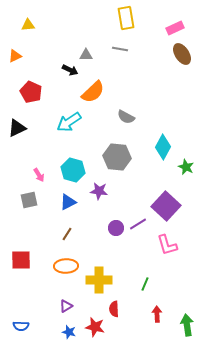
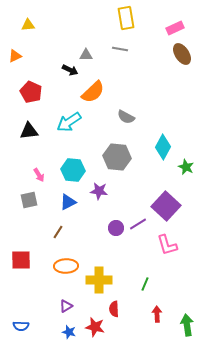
black triangle: moved 12 px right, 3 px down; rotated 18 degrees clockwise
cyan hexagon: rotated 10 degrees counterclockwise
brown line: moved 9 px left, 2 px up
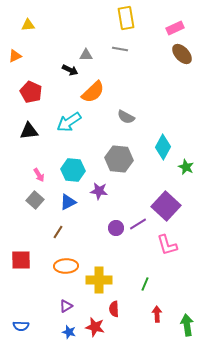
brown ellipse: rotated 10 degrees counterclockwise
gray hexagon: moved 2 px right, 2 px down
gray square: moved 6 px right; rotated 36 degrees counterclockwise
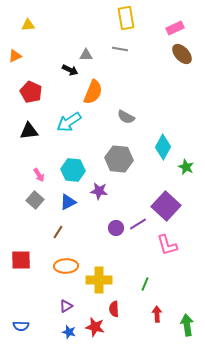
orange semicircle: rotated 25 degrees counterclockwise
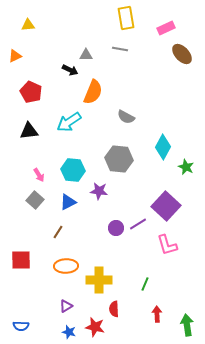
pink rectangle: moved 9 px left
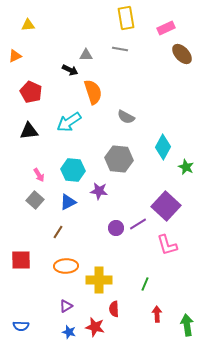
orange semicircle: rotated 40 degrees counterclockwise
